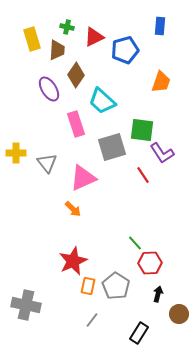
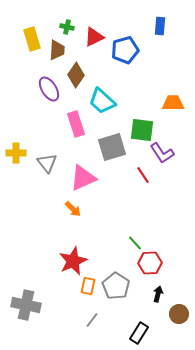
orange trapezoid: moved 12 px right, 21 px down; rotated 110 degrees counterclockwise
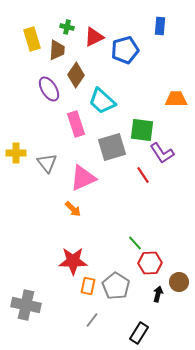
orange trapezoid: moved 3 px right, 4 px up
red star: rotated 24 degrees clockwise
brown circle: moved 32 px up
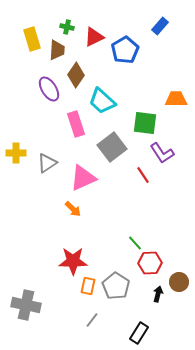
blue rectangle: rotated 36 degrees clockwise
blue pentagon: rotated 16 degrees counterclockwise
green square: moved 3 px right, 7 px up
gray square: rotated 20 degrees counterclockwise
gray triangle: rotated 35 degrees clockwise
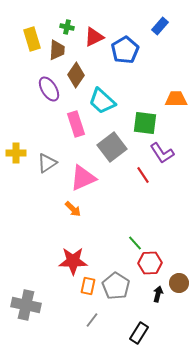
brown circle: moved 1 px down
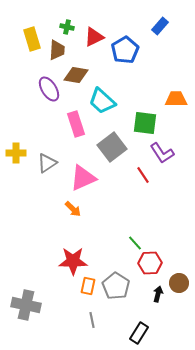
brown diamond: rotated 65 degrees clockwise
gray line: rotated 49 degrees counterclockwise
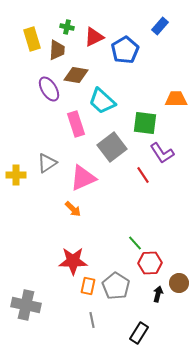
yellow cross: moved 22 px down
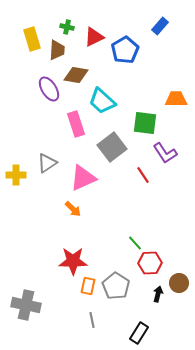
purple L-shape: moved 3 px right
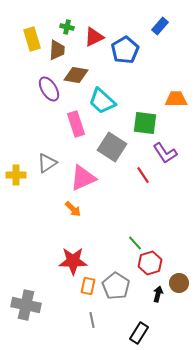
gray square: rotated 20 degrees counterclockwise
red hexagon: rotated 15 degrees counterclockwise
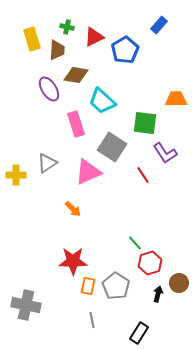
blue rectangle: moved 1 px left, 1 px up
pink triangle: moved 5 px right, 6 px up
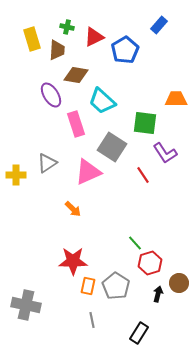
purple ellipse: moved 2 px right, 6 px down
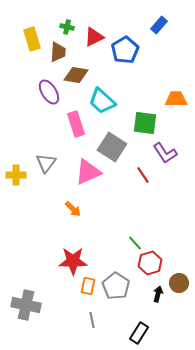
brown trapezoid: moved 1 px right, 2 px down
purple ellipse: moved 2 px left, 3 px up
gray triangle: moved 1 px left; rotated 20 degrees counterclockwise
